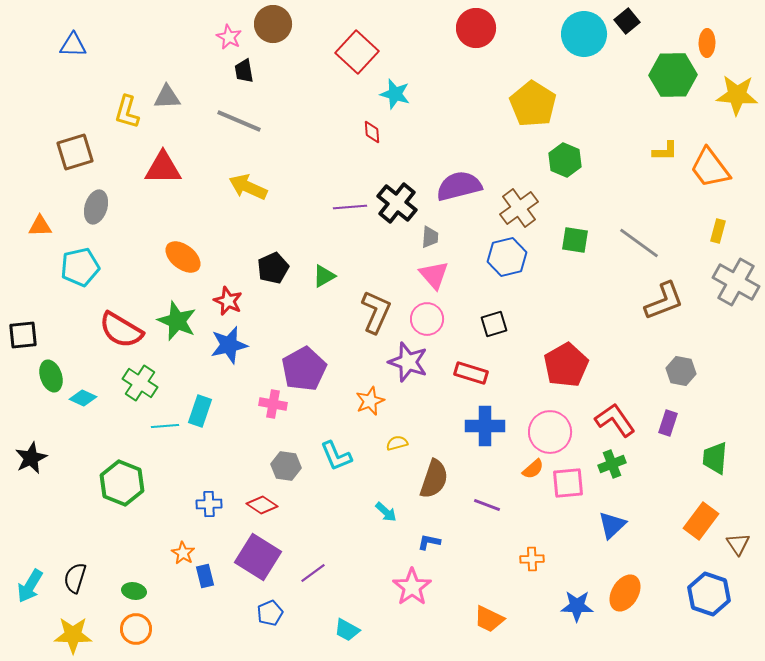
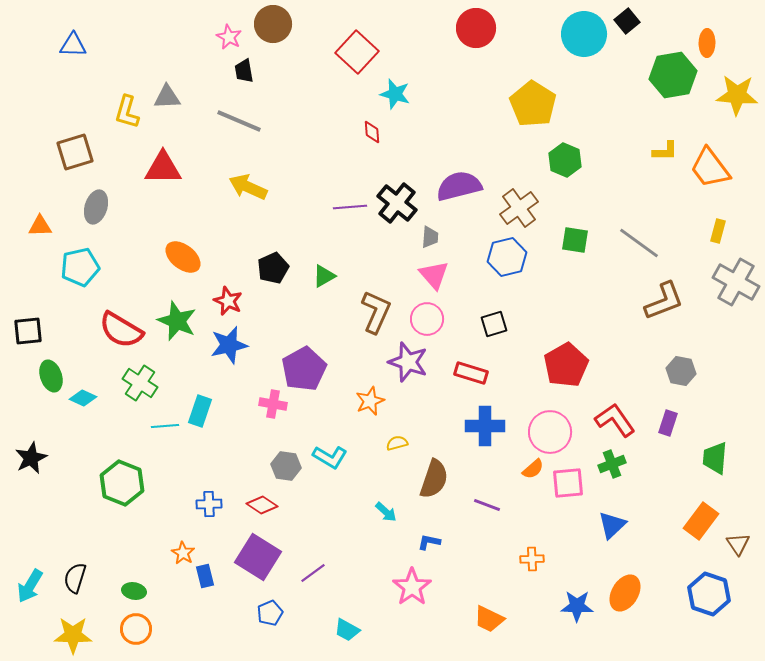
green hexagon at (673, 75): rotated 9 degrees counterclockwise
black square at (23, 335): moved 5 px right, 4 px up
cyan L-shape at (336, 456): moved 6 px left, 1 px down; rotated 36 degrees counterclockwise
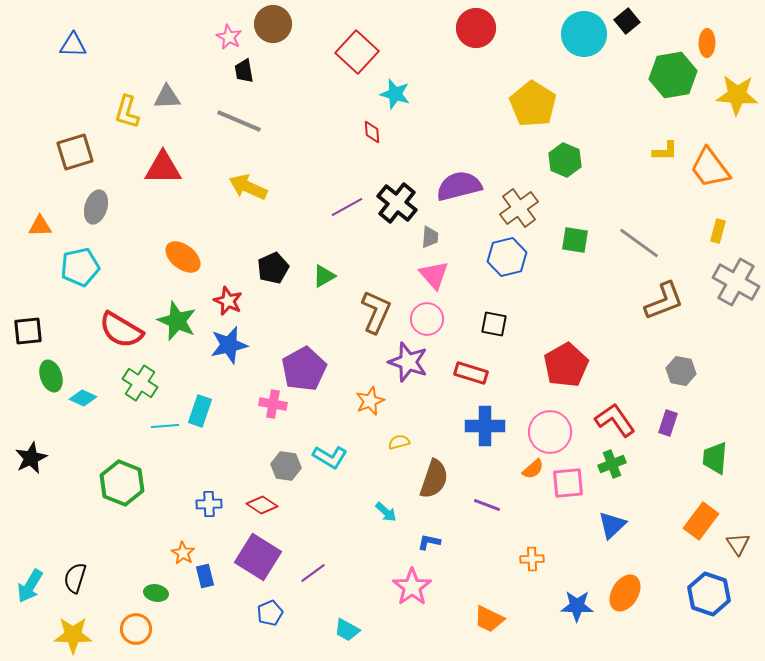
purple line at (350, 207): moved 3 px left; rotated 24 degrees counterclockwise
black square at (494, 324): rotated 28 degrees clockwise
yellow semicircle at (397, 443): moved 2 px right, 1 px up
green ellipse at (134, 591): moved 22 px right, 2 px down
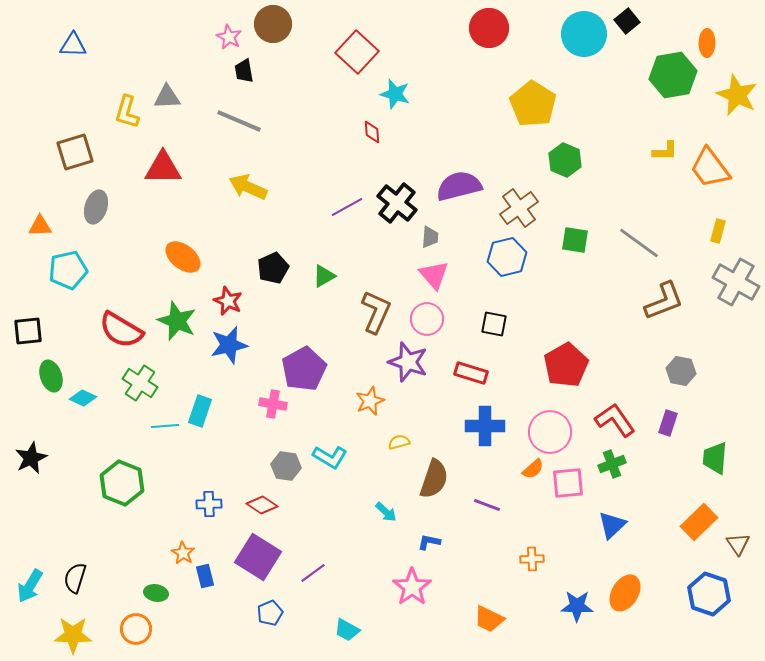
red circle at (476, 28): moved 13 px right
yellow star at (737, 95): rotated 21 degrees clockwise
cyan pentagon at (80, 267): moved 12 px left, 3 px down
orange rectangle at (701, 521): moved 2 px left, 1 px down; rotated 9 degrees clockwise
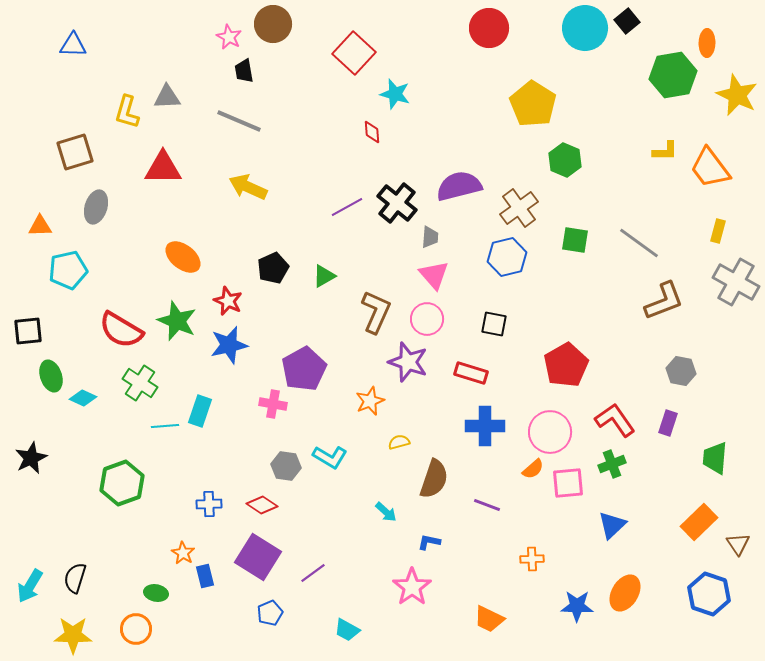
cyan circle at (584, 34): moved 1 px right, 6 px up
red square at (357, 52): moved 3 px left, 1 px down
green hexagon at (122, 483): rotated 18 degrees clockwise
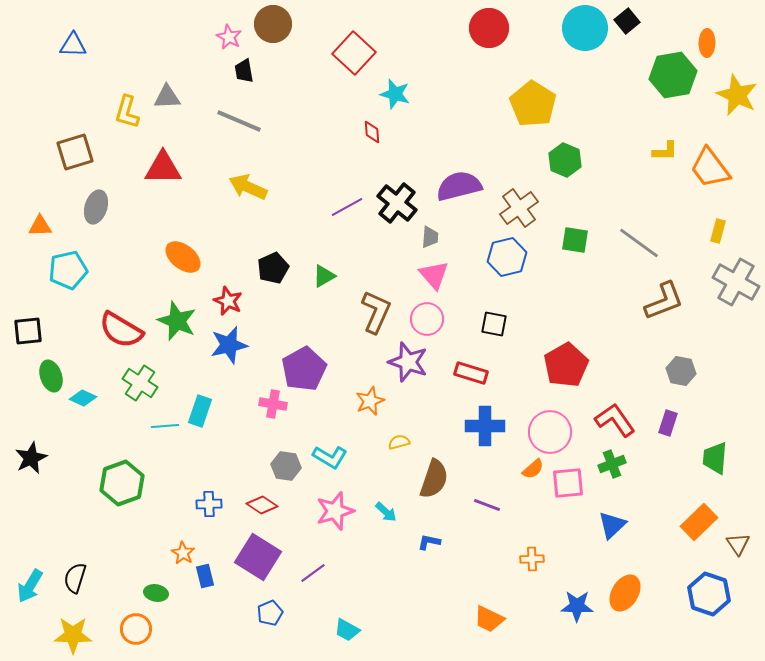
pink star at (412, 587): moved 77 px left, 76 px up; rotated 18 degrees clockwise
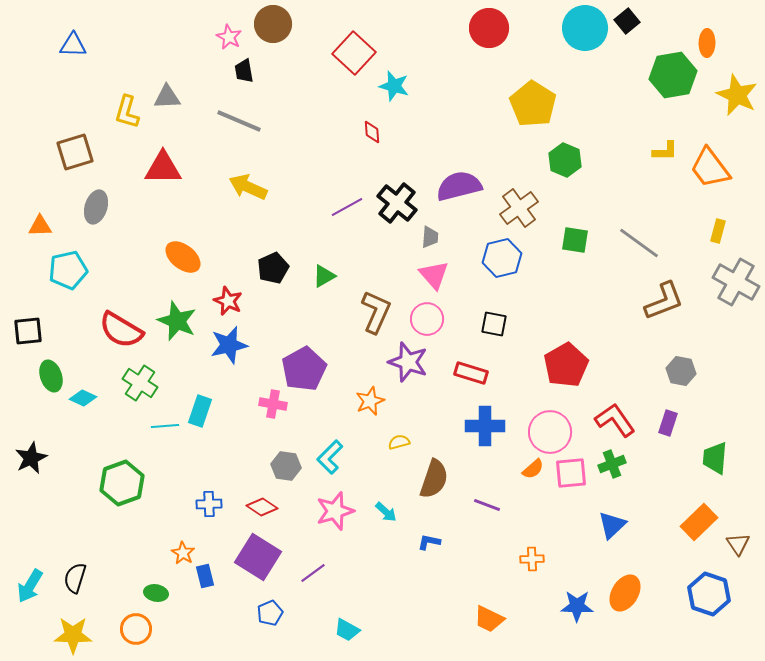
cyan star at (395, 94): moved 1 px left, 8 px up
blue hexagon at (507, 257): moved 5 px left, 1 px down
cyan L-shape at (330, 457): rotated 104 degrees clockwise
pink square at (568, 483): moved 3 px right, 10 px up
red diamond at (262, 505): moved 2 px down
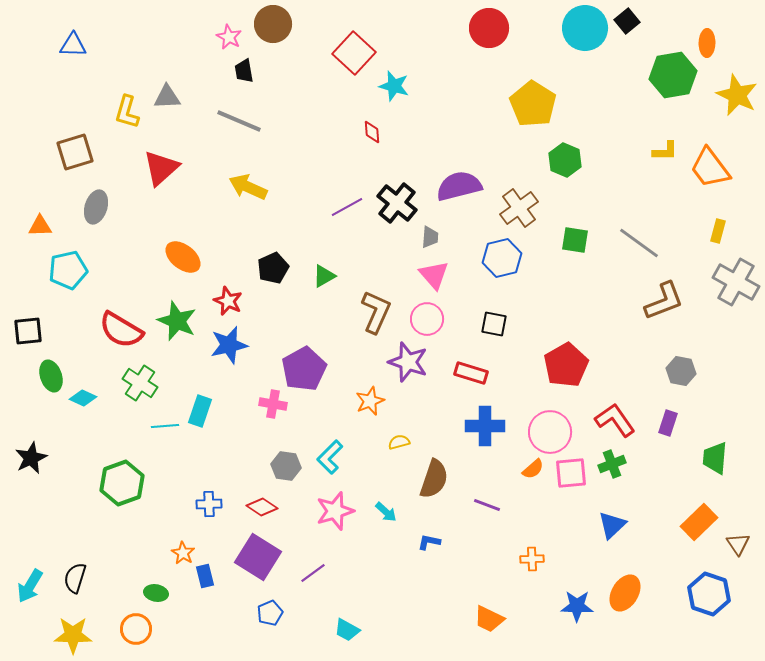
red triangle at (163, 168): moved 2 px left; rotated 42 degrees counterclockwise
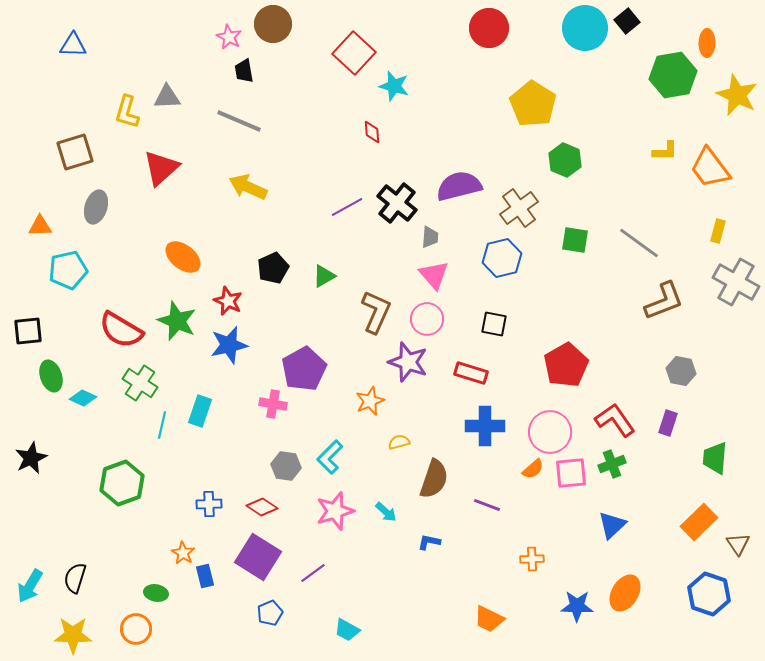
cyan line at (165, 426): moved 3 px left, 1 px up; rotated 72 degrees counterclockwise
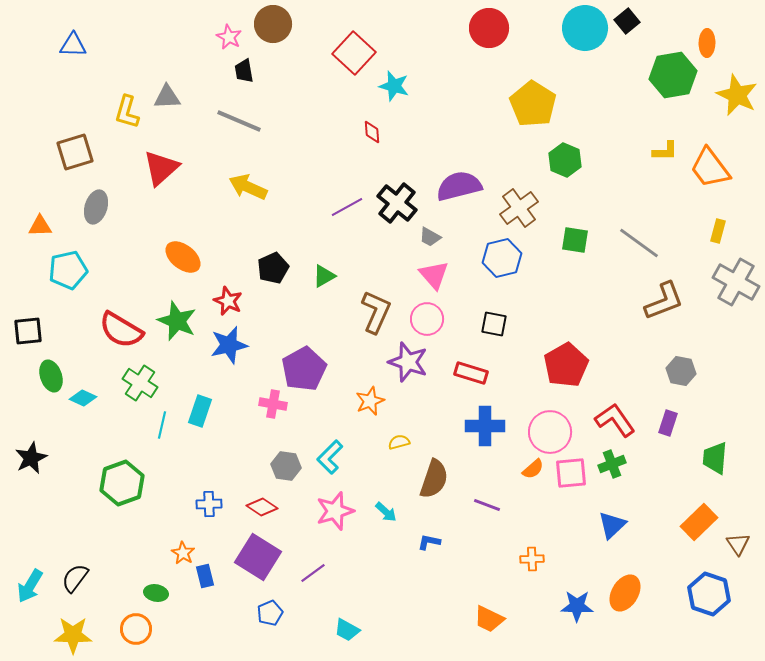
gray trapezoid at (430, 237): rotated 115 degrees clockwise
black semicircle at (75, 578): rotated 20 degrees clockwise
